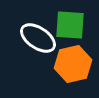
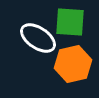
green square: moved 3 px up
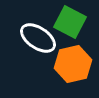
green square: rotated 24 degrees clockwise
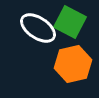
white ellipse: moved 10 px up
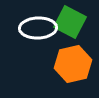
white ellipse: rotated 36 degrees counterclockwise
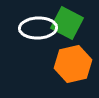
green square: moved 3 px left, 1 px down
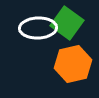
green square: rotated 8 degrees clockwise
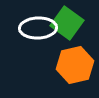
orange hexagon: moved 2 px right, 1 px down
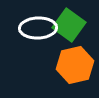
green square: moved 2 px right, 2 px down
